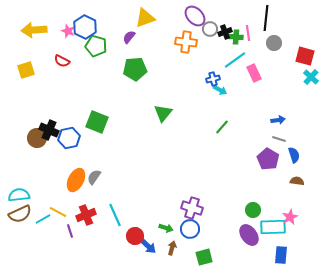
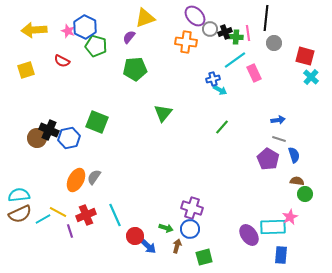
green circle at (253, 210): moved 52 px right, 16 px up
brown arrow at (172, 248): moved 5 px right, 2 px up
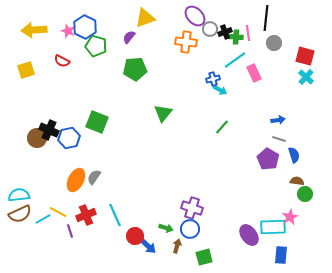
cyan cross at (311, 77): moved 5 px left
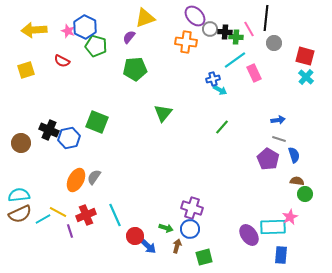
black cross at (225, 32): rotated 24 degrees clockwise
pink line at (248, 33): moved 1 px right, 4 px up; rotated 21 degrees counterclockwise
brown circle at (37, 138): moved 16 px left, 5 px down
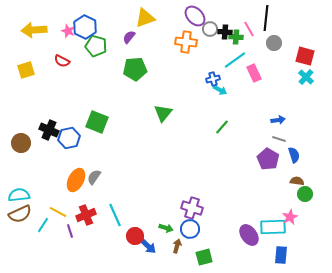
cyan line at (43, 219): moved 6 px down; rotated 28 degrees counterclockwise
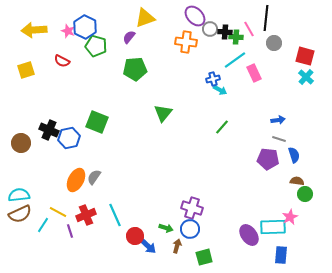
purple pentagon at (268, 159): rotated 25 degrees counterclockwise
